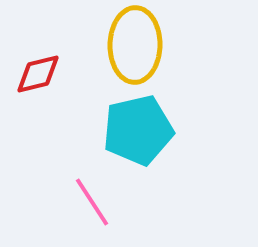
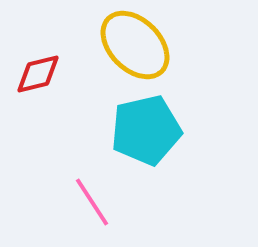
yellow ellipse: rotated 46 degrees counterclockwise
cyan pentagon: moved 8 px right
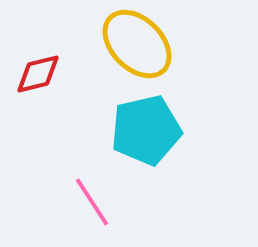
yellow ellipse: moved 2 px right, 1 px up
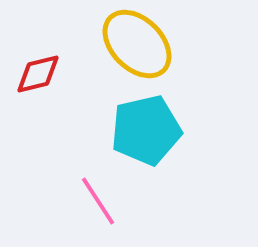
pink line: moved 6 px right, 1 px up
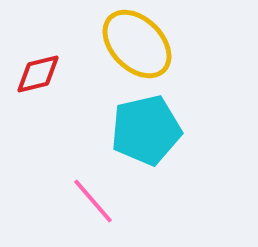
pink line: moved 5 px left; rotated 8 degrees counterclockwise
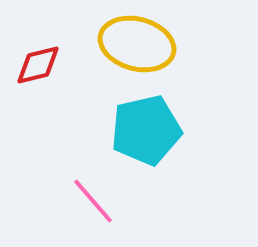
yellow ellipse: rotated 30 degrees counterclockwise
red diamond: moved 9 px up
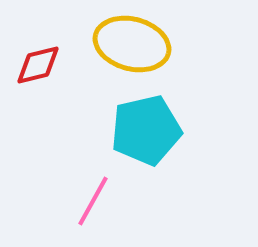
yellow ellipse: moved 5 px left
pink line: rotated 70 degrees clockwise
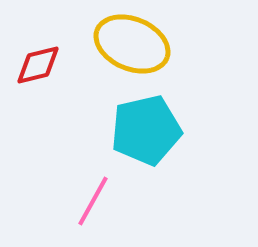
yellow ellipse: rotated 8 degrees clockwise
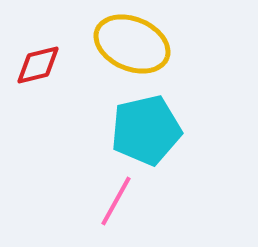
pink line: moved 23 px right
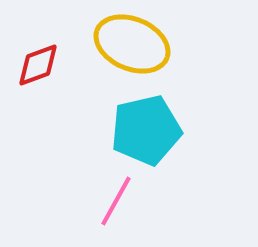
red diamond: rotated 6 degrees counterclockwise
